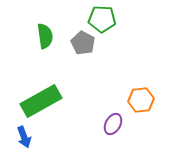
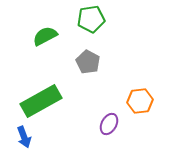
green pentagon: moved 11 px left; rotated 12 degrees counterclockwise
green semicircle: rotated 110 degrees counterclockwise
gray pentagon: moved 5 px right, 19 px down
orange hexagon: moved 1 px left, 1 px down
purple ellipse: moved 4 px left
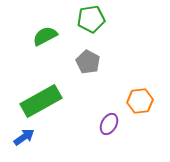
blue arrow: rotated 105 degrees counterclockwise
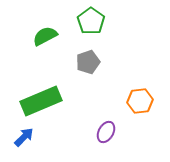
green pentagon: moved 2 px down; rotated 28 degrees counterclockwise
gray pentagon: rotated 25 degrees clockwise
green rectangle: rotated 6 degrees clockwise
purple ellipse: moved 3 px left, 8 px down
blue arrow: rotated 10 degrees counterclockwise
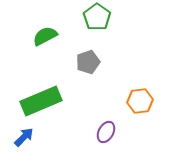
green pentagon: moved 6 px right, 4 px up
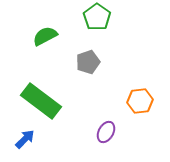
green rectangle: rotated 60 degrees clockwise
blue arrow: moved 1 px right, 2 px down
